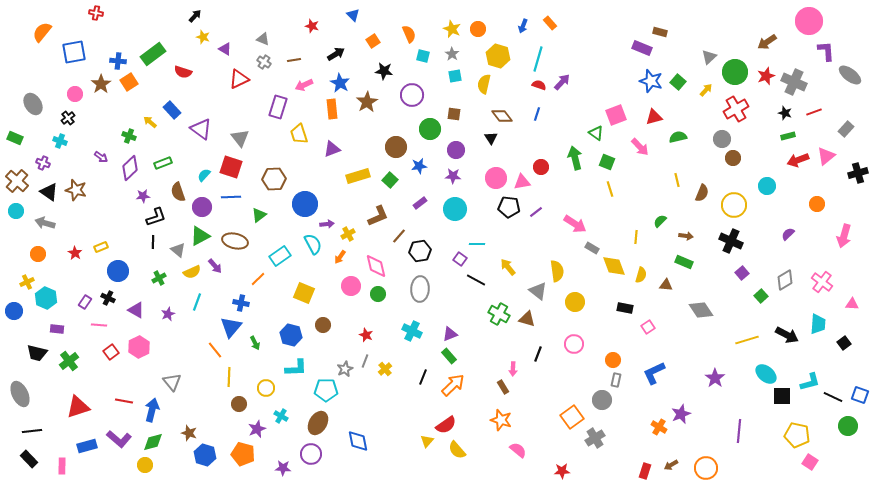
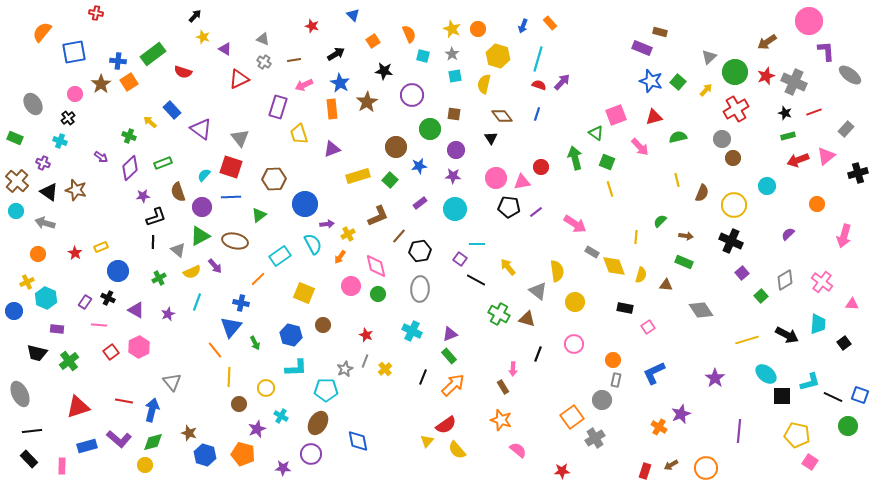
gray rectangle at (592, 248): moved 4 px down
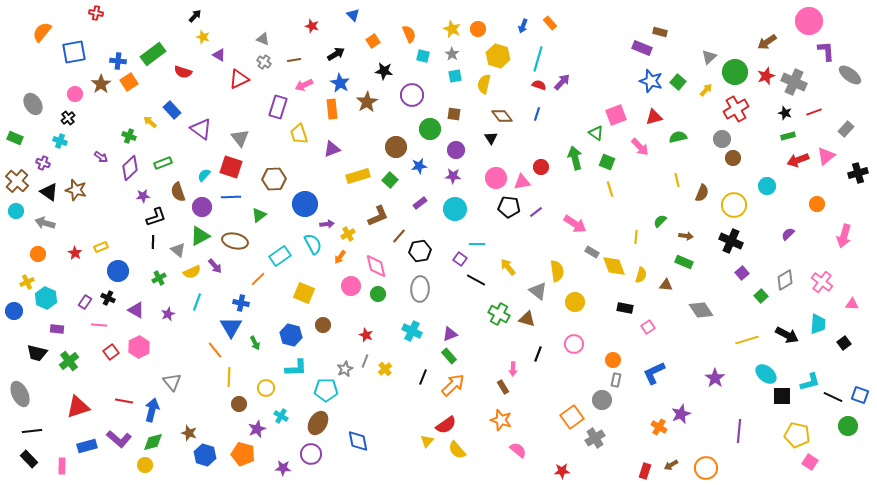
purple triangle at (225, 49): moved 6 px left, 6 px down
blue triangle at (231, 327): rotated 10 degrees counterclockwise
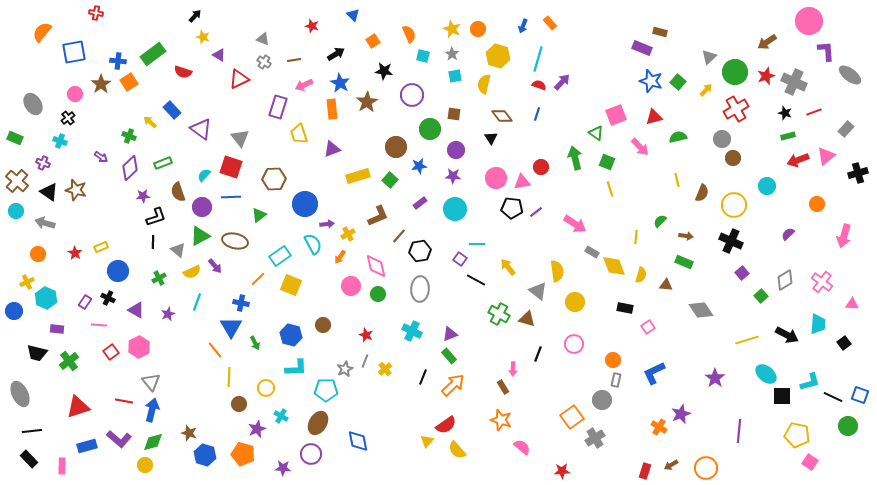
black pentagon at (509, 207): moved 3 px right, 1 px down
yellow square at (304, 293): moved 13 px left, 8 px up
gray triangle at (172, 382): moved 21 px left
pink semicircle at (518, 450): moved 4 px right, 3 px up
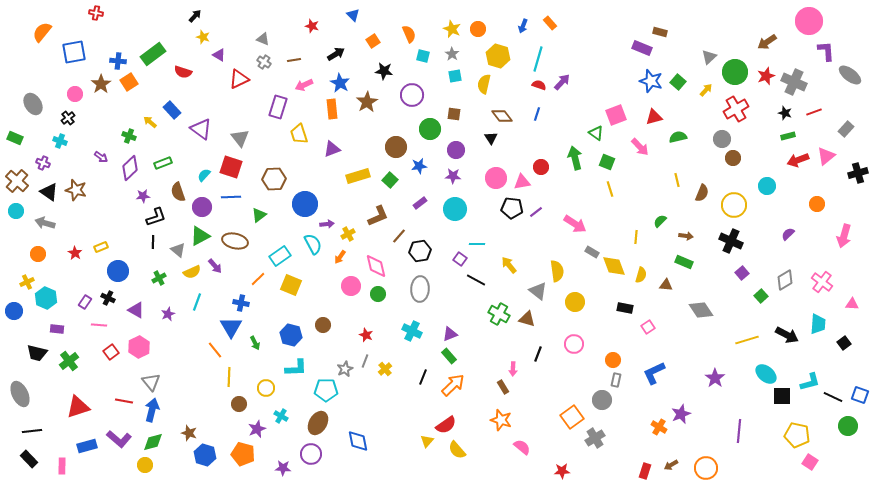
yellow arrow at (508, 267): moved 1 px right, 2 px up
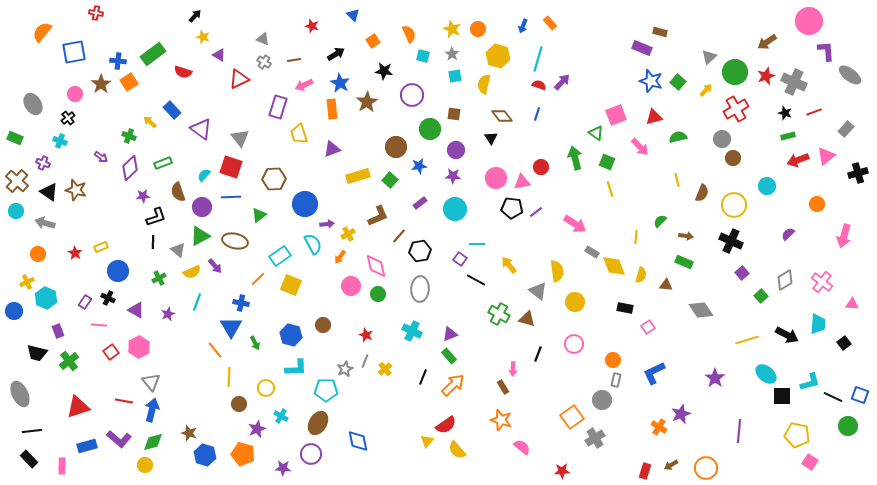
purple rectangle at (57, 329): moved 1 px right, 2 px down; rotated 64 degrees clockwise
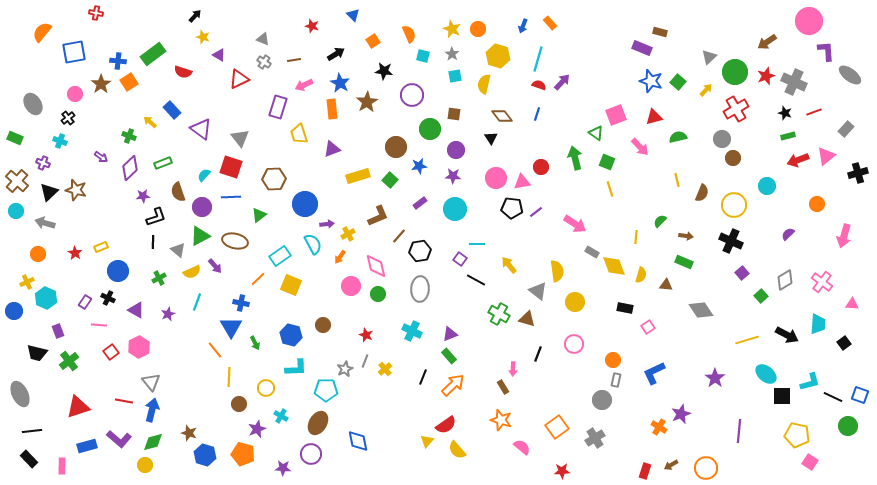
black triangle at (49, 192): rotated 42 degrees clockwise
orange square at (572, 417): moved 15 px left, 10 px down
